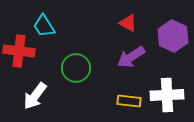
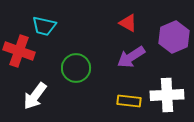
cyan trapezoid: rotated 45 degrees counterclockwise
purple hexagon: moved 1 px right, 1 px down; rotated 12 degrees clockwise
red cross: rotated 12 degrees clockwise
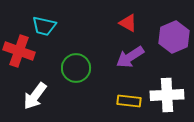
purple arrow: moved 1 px left
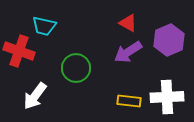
purple hexagon: moved 5 px left, 3 px down
purple arrow: moved 2 px left, 5 px up
white cross: moved 2 px down
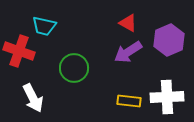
green circle: moved 2 px left
white arrow: moved 2 px left, 2 px down; rotated 64 degrees counterclockwise
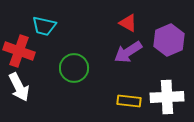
white arrow: moved 14 px left, 11 px up
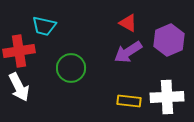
red cross: rotated 28 degrees counterclockwise
green circle: moved 3 px left
